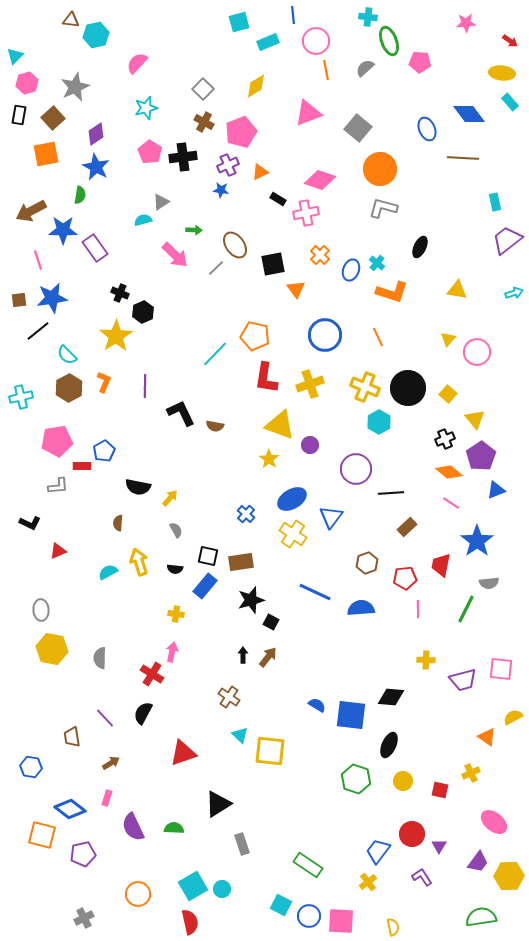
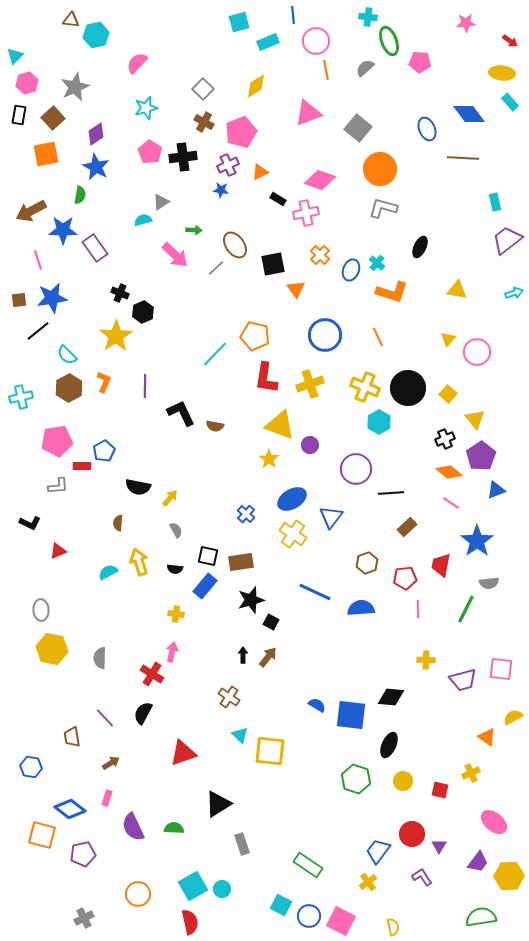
pink square at (341, 921): rotated 24 degrees clockwise
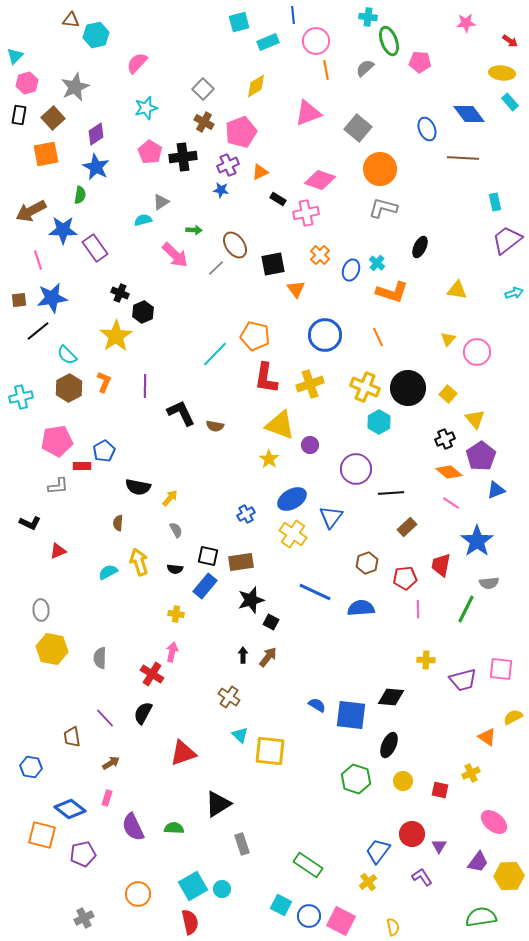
blue cross at (246, 514): rotated 18 degrees clockwise
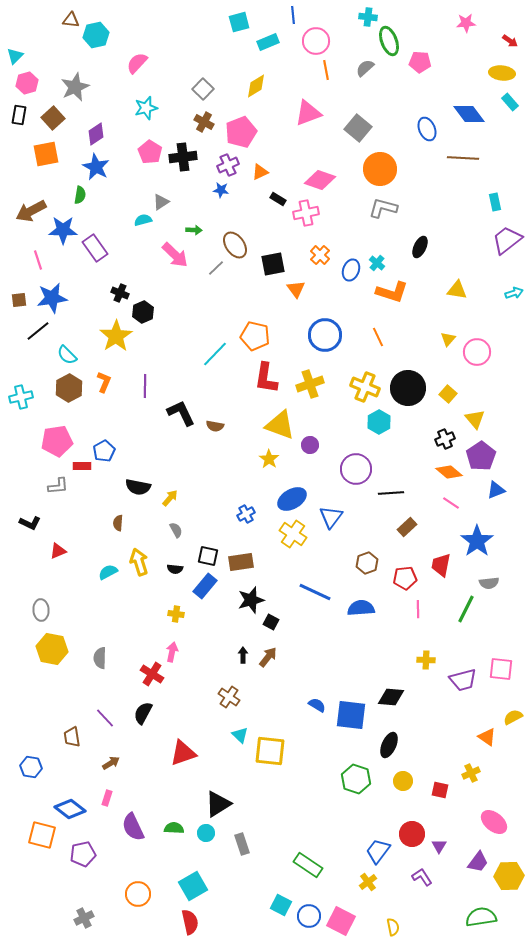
cyan circle at (222, 889): moved 16 px left, 56 px up
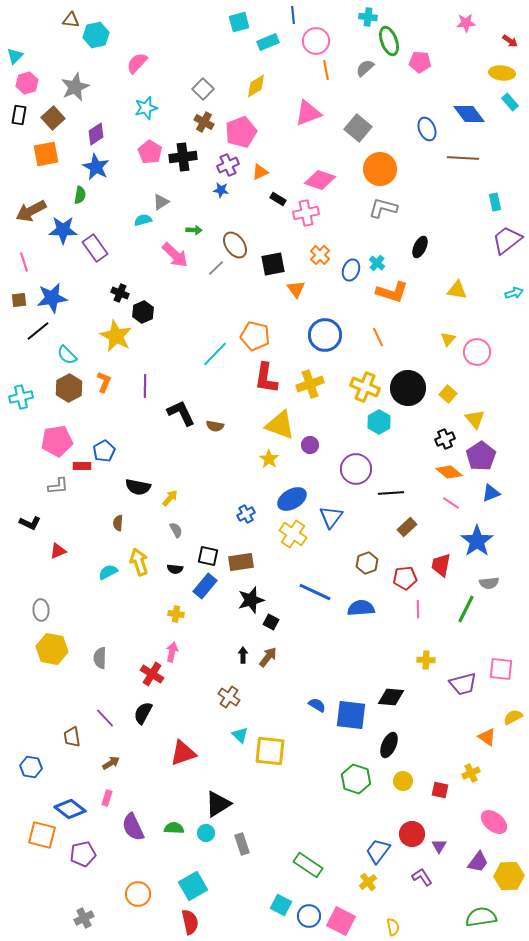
pink line at (38, 260): moved 14 px left, 2 px down
yellow star at (116, 336): rotated 12 degrees counterclockwise
blue triangle at (496, 490): moved 5 px left, 3 px down
purple trapezoid at (463, 680): moved 4 px down
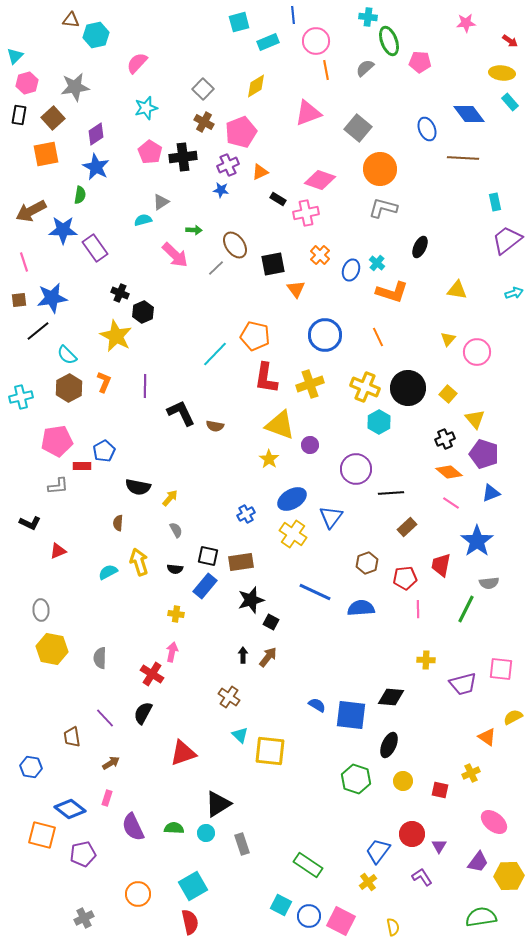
gray star at (75, 87): rotated 16 degrees clockwise
purple pentagon at (481, 456): moved 3 px right, 2 px up; rotated 20 degrees counterclockwise
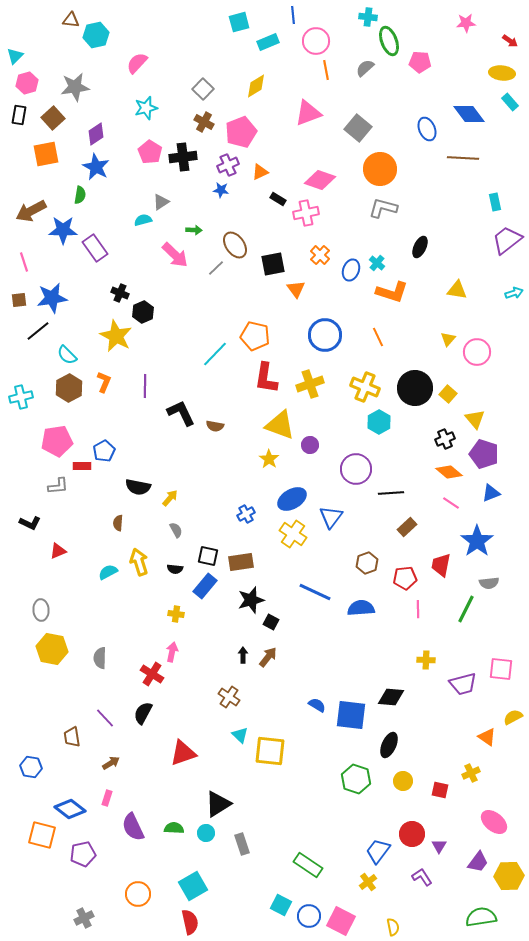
black circle at (408, 388): moved 7 px right
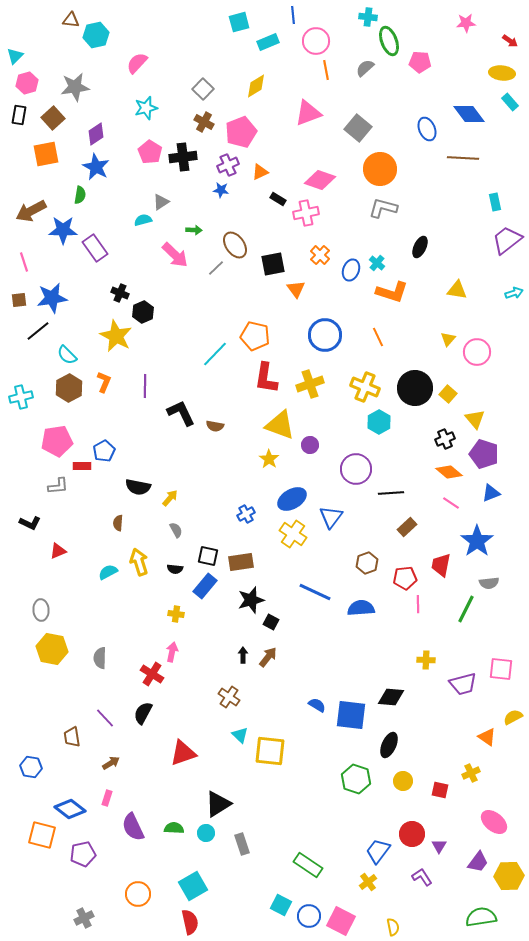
pink line at (418, 609): moved 5 px up
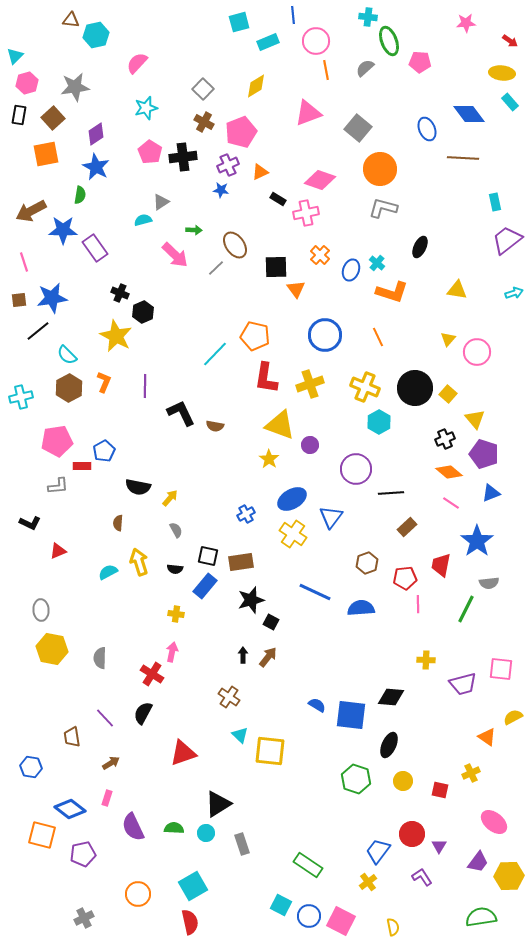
black square at (273, 264): moved 3 px right, 3 px down; rotated 10 degrees clockwise
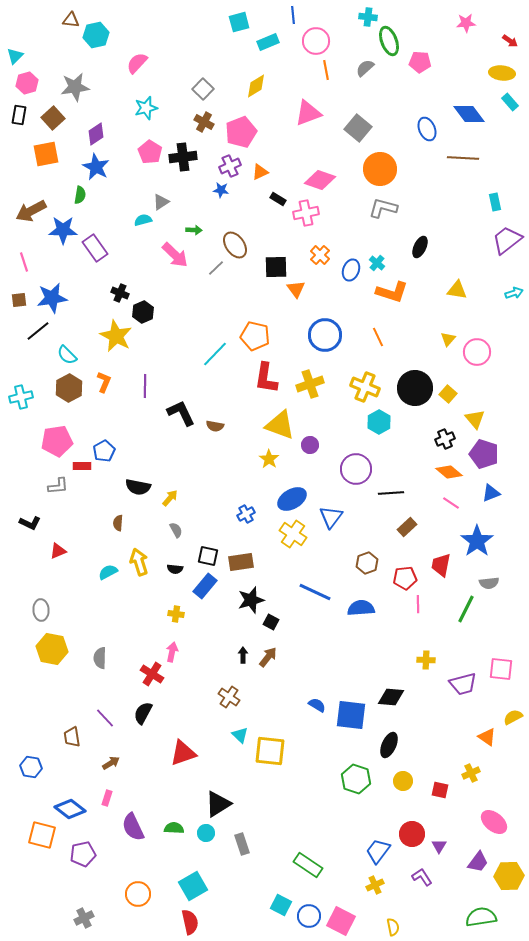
purple cross at (228, 165): moved 2 px right, 1 px down
yellow cross at (368, 882): moved 7 px right, 3 px down; rotated 12 degrees clockwise
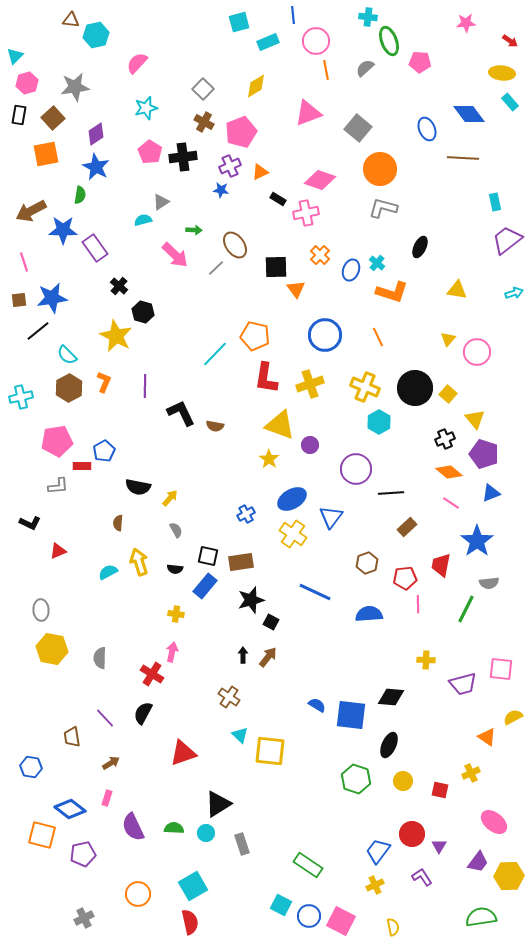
black cross at (120, 293): moved 1 px left, 7 px up; rotated 18 degrees clockwise
black hexagon at (143, 312): rotated 20 degrees counterclockwise
blue semicircle at (361, 608): moved 8 px right, 6 px down
